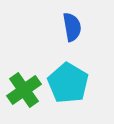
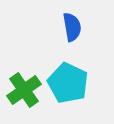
cyan pentagon: rotated 6 degrees counterclockwise
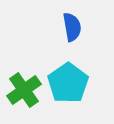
cyan pentagon: rotated 12 degrees clockwise
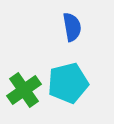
cyan pentagon: rotated 21 degrees clockwise
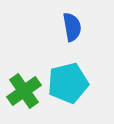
green cross: moved 1 px down
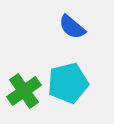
blue semicircle: rotated 140 degrees clockwise
